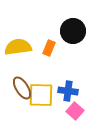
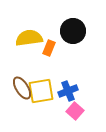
yellow semicircle: moved 11 px right, 9 px up
blue cross: rotated 30 degrees counterclockwise
yellow square: moved 4 px up; rotated 12 degrees counterclockwise
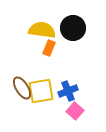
black circle: moved 3 px up
yellow semicircle: moved 13 px right, 8 px up; rotated 16 degrees clockwise
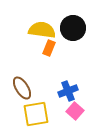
yellow square: moved 5 px left, 23 px down
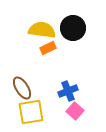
orange rectangle: moved 1 px left; rotated 42 degrees clockwise
yellow square: moved 5 px left, 2 px up
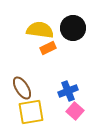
yellow semicircle: moved 2 px left
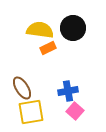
blue cross: rotated 12 degrees clockwise
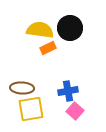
black circle: moved 3 px left
brown ellipse: rotated 55 degrees counterclockwise
yellow square: moved 3 px up
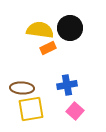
blue cross: moved 1 px left, 6 px up
